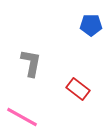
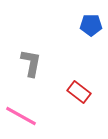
red rectangle: moved 1 px right, 3 px down
pink line: moved 1 px left, 1 px up
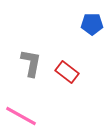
blue pentagon: moved 1 px right, 1 px up
red rectangle: moved 12 px left, 20 px up
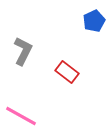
blue pentagon: moved 2 px right, 3 px up; rotated 25 degrees counterclockwise
gray L-shape: moved 8 px left, 12 px up; rotated 16 degrees clockwise
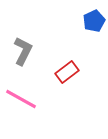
red rectangle: rotated 75 degrees counterclockwise
pink line: moved 17 px up
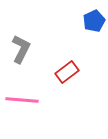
gray L-shape: moved 2 px left, 2 px up
pink line: moved 1 px right, 1 px down; rotated 24 degrees counterclockwise
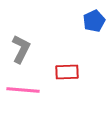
red rectangle: rotated 35 degrees clockwise
pink line: moved 1 px right, 10 px up
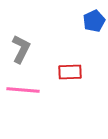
red rectangle: moved 3 px right
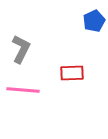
red rectangle: moved 2 px right, 1 px down
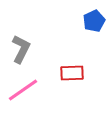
pink line: rotated 40 degrees counterclockwise
